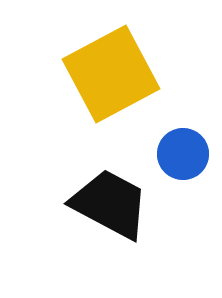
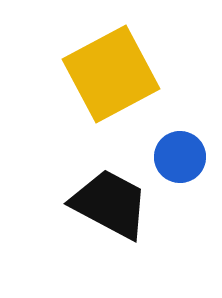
blue circle: moved 3 px left, 3 px down
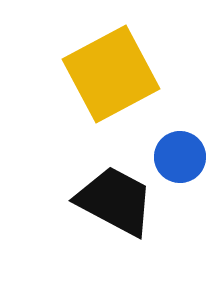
black trapezoid: moved 5 px right, 3 px up
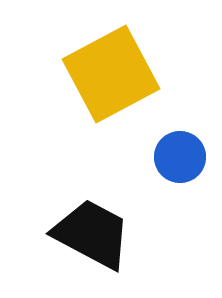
black trapezoid: moved 23 px left, 33 px down
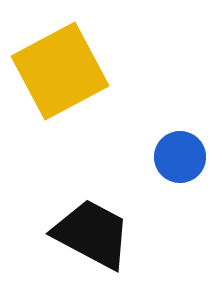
yellow square: moved 51 px left, 3 px up
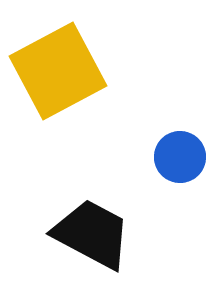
yellow square: moved 2 px left
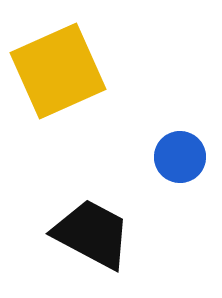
yellow square: rotated 4 degrees clockwise
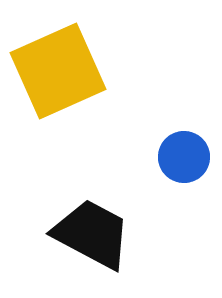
blue circle: moved 4 px right
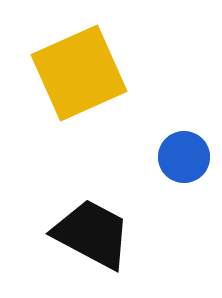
yellow square: moved 21 px right, 2 px down
